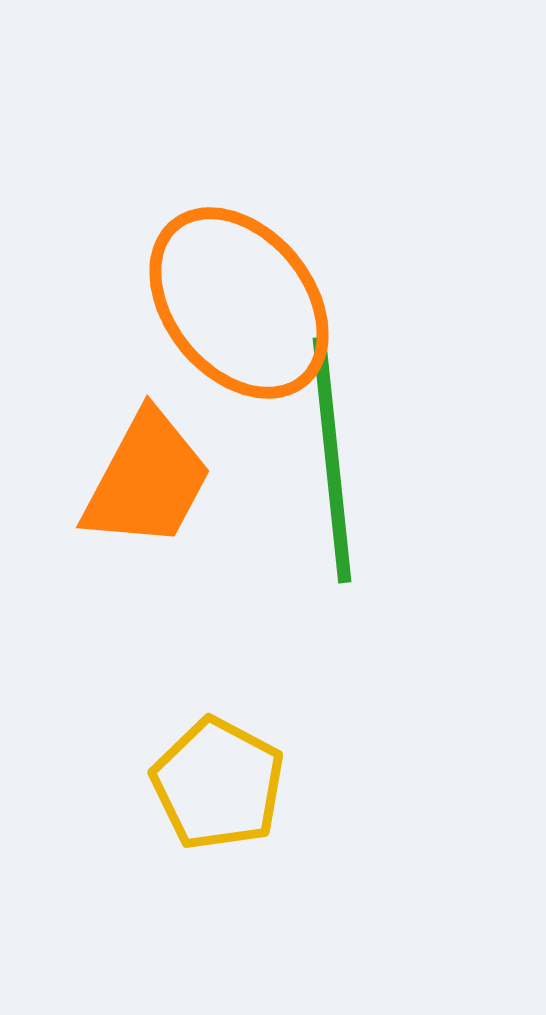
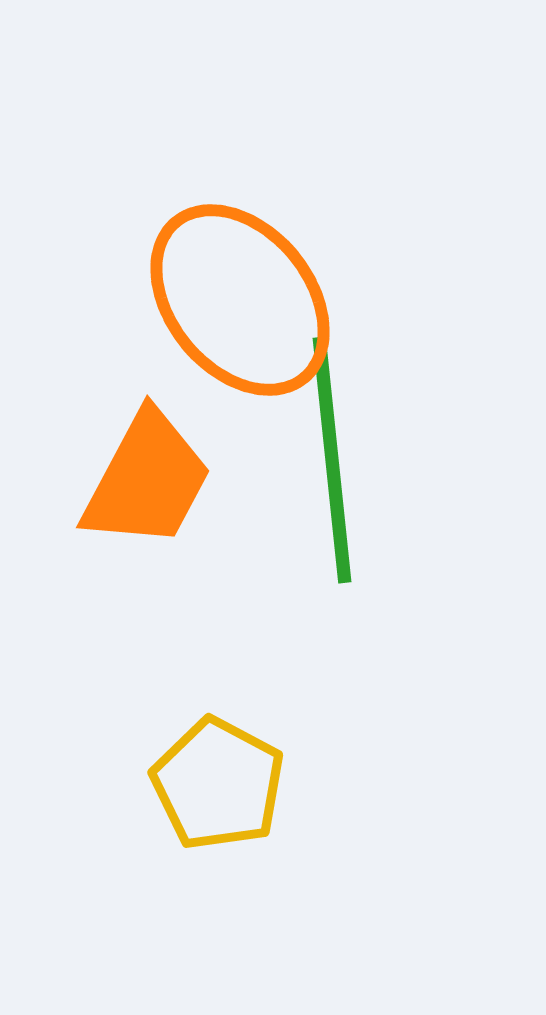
orange ellipse: moved 1 px right, 3 px up
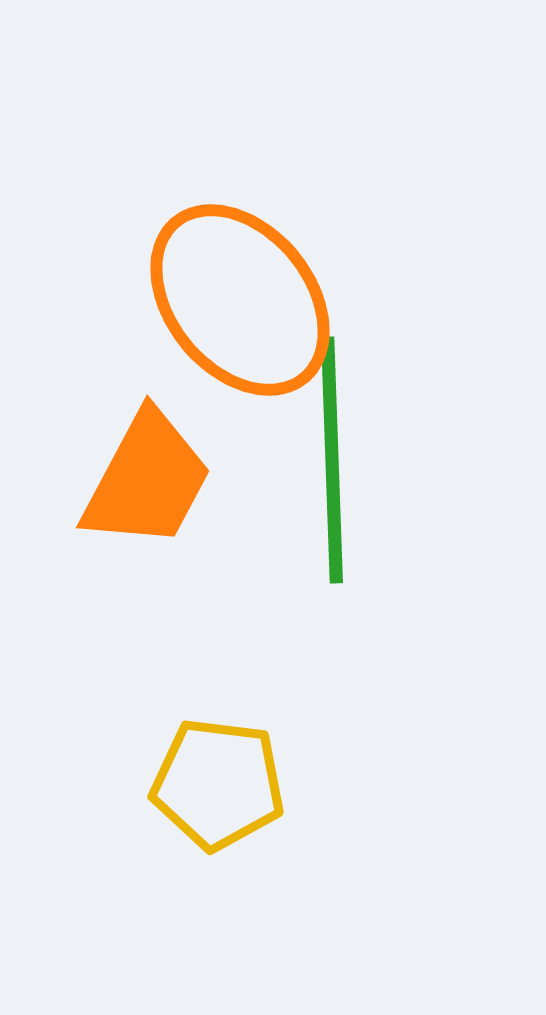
green line: rotated 4 degrees clockwise
yellow pentagon: rotated 21 degrees counterclockwise
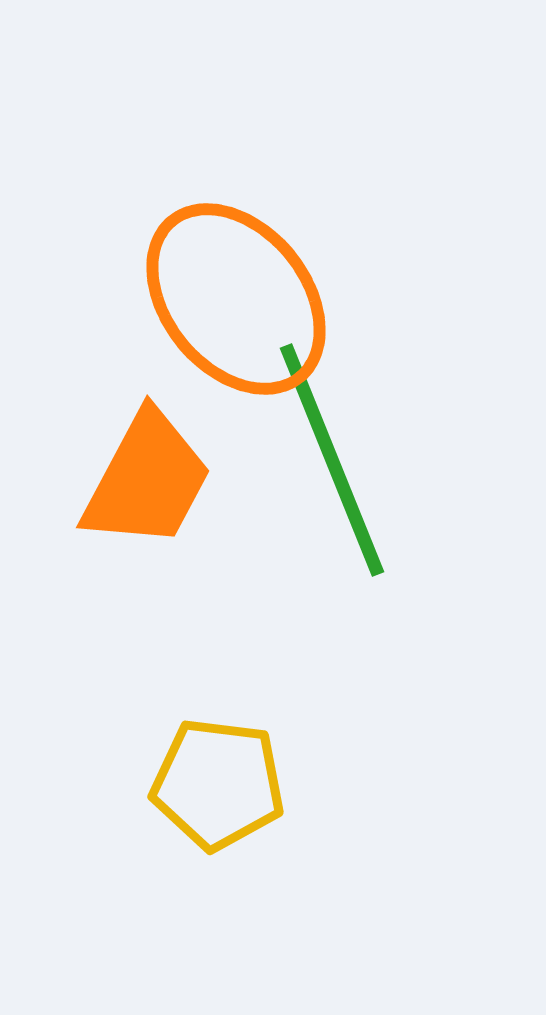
orange ellipse: moved 4 px left, 1 px up
green line: rotated 20 degrees counterclockwise
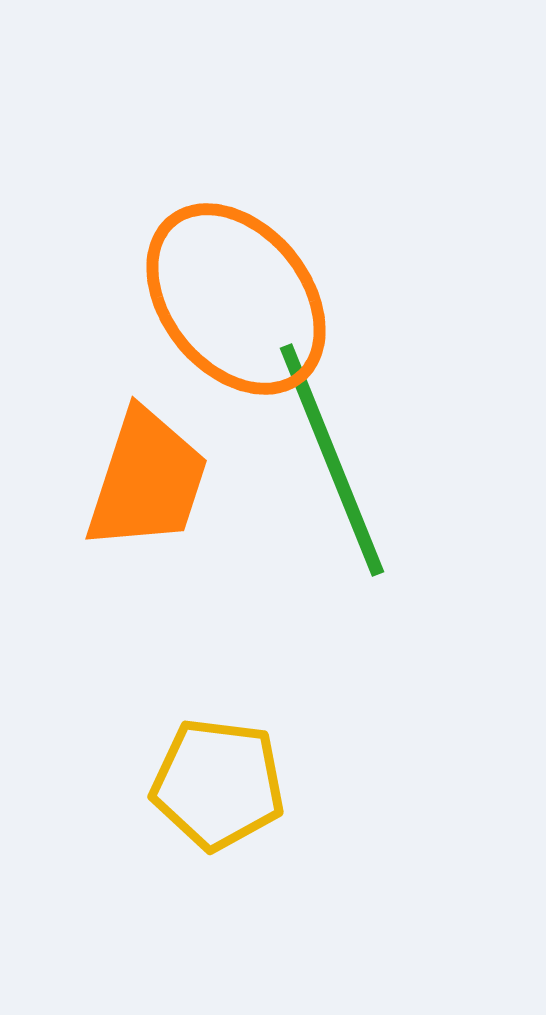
orange trapezoid: rotated 10 degrees counterclockwise
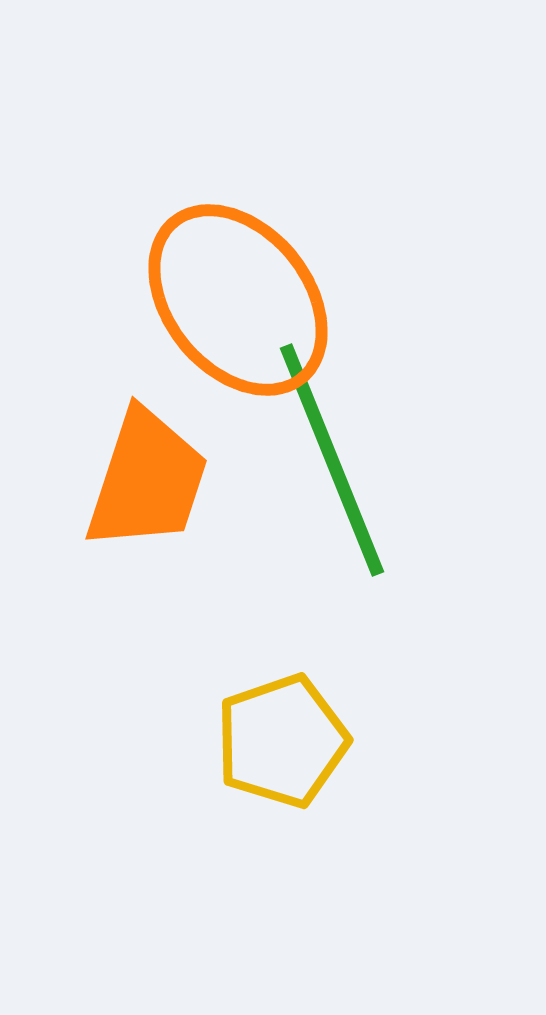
orange ellipse: moved 2 px right, 1 px down
yellow pentagon: moved 64 px right, 43 px up; rotated 26 degrees counterclockwise
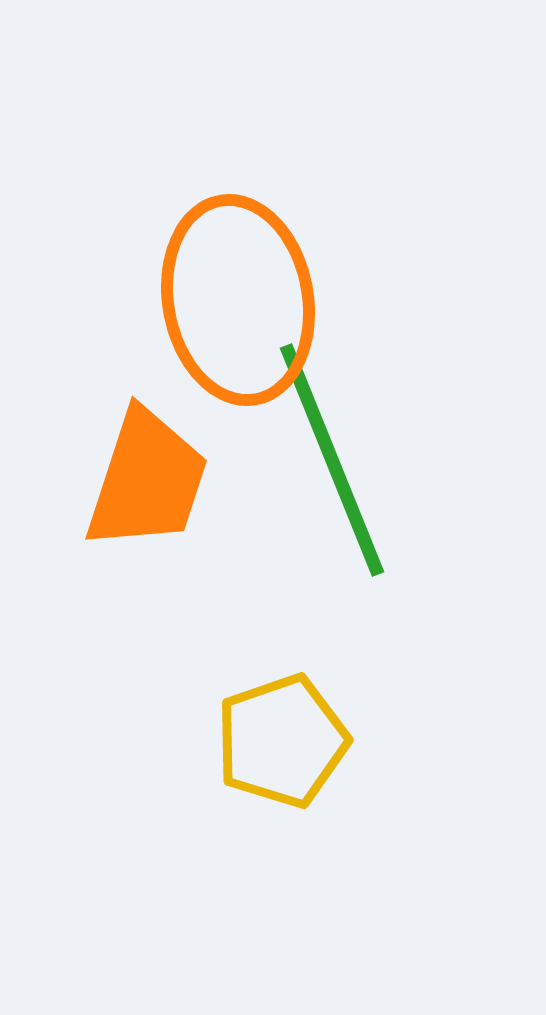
orange ellipse: rotated 29 degrees clockwise
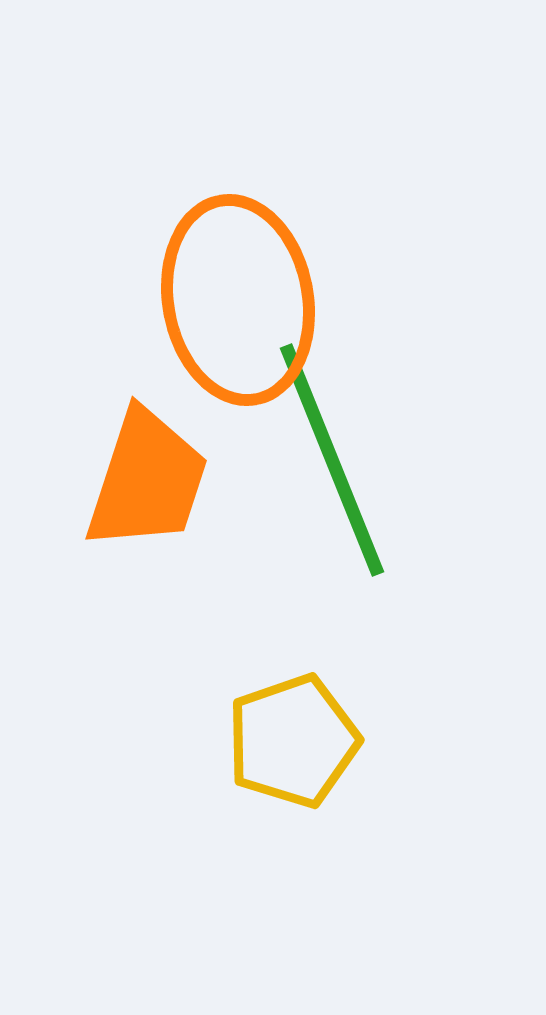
yellow pentagon: moved 11 px right
